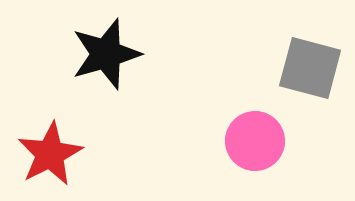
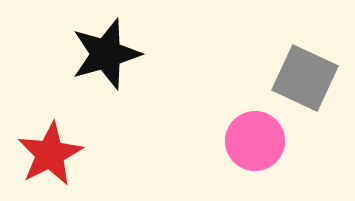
gray square: moved 5 px left, 10 px down; rotated 10 degrees clockwise
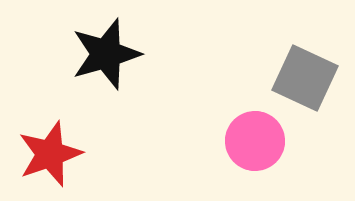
red star: rotated 8 degrees clockwise
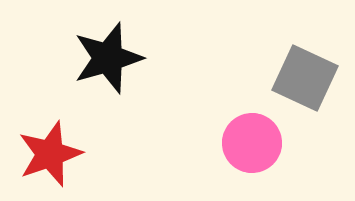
black star: moved 2 px right, 4 px down
pink circle: moved 3 px left, 2 px down
